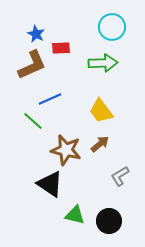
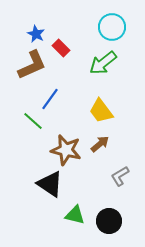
red rectangle: rotated 48 degrees clockwise
green arrow: rotated 144 degrees clockwise
blue line: rotated 30 degrees counterclockwise
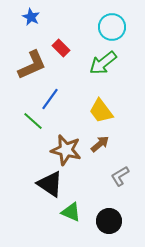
blue star: moved 5 px left, 17 px up
green triangle: moved 4 px left, 3 px up; rotated 10 degrees clockwise
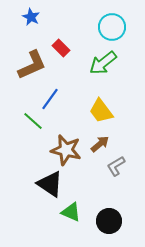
gray L-shape: moved 4 px left, 10 px up
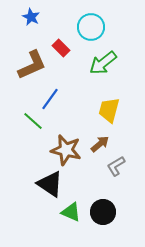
cyan circle: moved 21 px left
yellow trapezoid: moved 8 px right, 1 px up; rotated 52 degrees clockwise
black circle: moved 6 px left, 9 px up
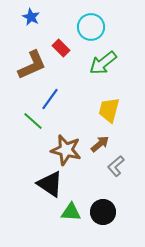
gray L-shape: rotated 10 degrees counterclockwise
green triangle: rotated 20 degrees counterclockwise
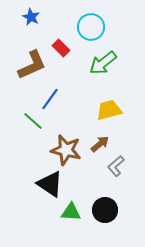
yellow trapezoid: rotated 60 degrees clockwise
black circle: moved 2 px right, 2 px up
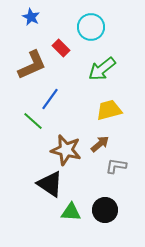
green arrow: moved 1 px left, 6 px down
gray L-shape: rotated 50 degrees clockwise
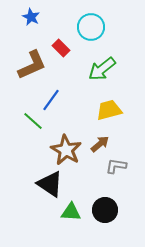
blue line: moved 1 px right, 1 px down
brown star: rotated 16 degrees clockwise
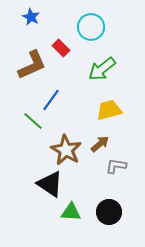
black circle: moved 4 px right, 2 px down
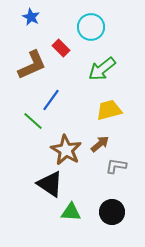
black circle: moved 3 px right
